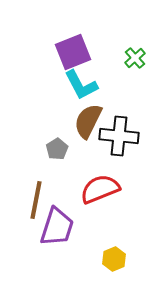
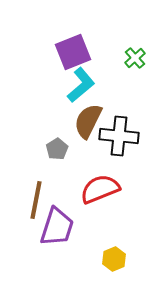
cyan L-shape: rotated 102 degrees counterclockwise
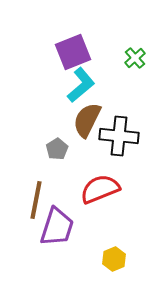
brown semicircle: moved 1 px left, 1 px up
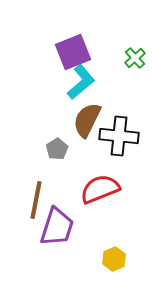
cyan L-shape: moved 3 px up
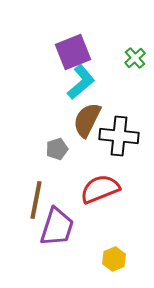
gray pentagon: rotated 15 degrees clockwise
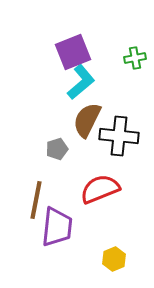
green cross: rotated 30 degrees clockwise
purple trapezoid: rotated 12 degrees counterclockwise
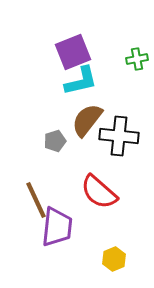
green cross: moved 2 px right, 1 px down
cyan L-shape: moved 1 px up; rotated 27 degrees clockwise
brown semicircle: rotated 12 degrees clockwise
gray pentagon: moved 2 px left, 8 px up
red semicircle: moved 1 px left, 3 px down; rotated 117 degrees counterclockwise
brown line: rotated 36 degrees counterclockwise
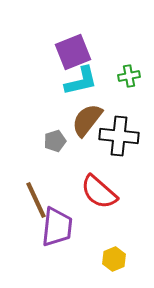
green cross: moved 8 px left, 17 px down
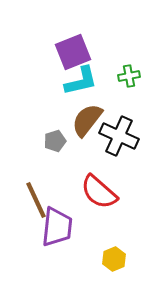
black cross: rotated 18 degrees clockwise
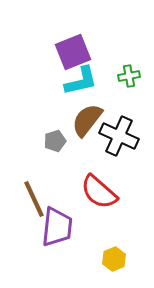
brown line: moved 2 px left, 1 px up
